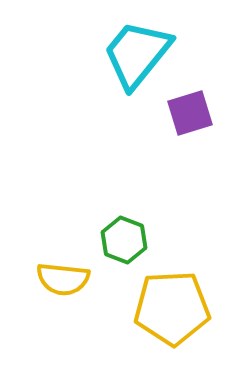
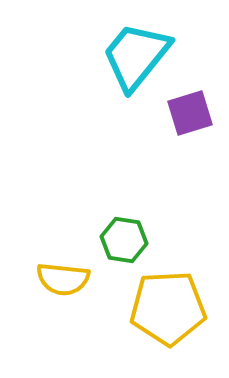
cyan trapezoid: moved 1 px left, 2 px down
green hexagon: rotated 12 degrees counterclockwise
yellow pentagon: moved 4 px left
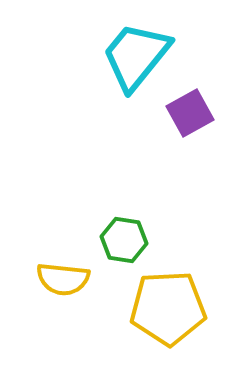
purple square: rotated 12 degrees counterclockwise
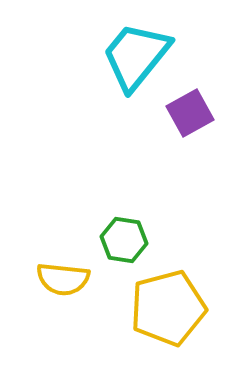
yellow pentagon: rotated 12 degrees counterclockwise
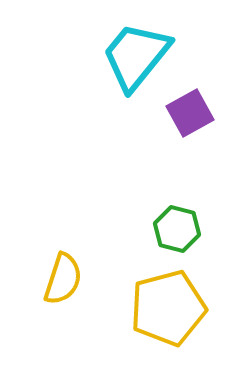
green hexagon: moved 53 px right, 11 px up; rotated 6 degrees clockwise
yellow semicircle: rotated 78 degrees counterclockwise
